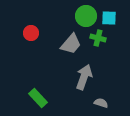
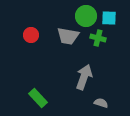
red circle: moved 2 px down
gray trapezoid: moved 3 px left, 8 px up; rotated 60 degrees clockwise
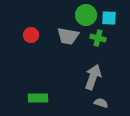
green circle: moved 1 px up
gray arrow: moved 9 px right
green rectangle: rotated 48 degrees counterclockwise
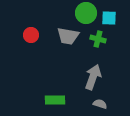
green circle: moved 2 px up
green cross: moved 1 px down
green rectangle: moved 17 px right, 2 px down
gray semicircle: moved 1 px left, 1 px down
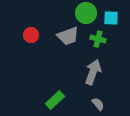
cyan square: moved 2 px right
gray trapezoid: rotated 30 degrees counterclockwise
gray arrow: moved 5 px up
green rectangle: rotated 42 degrees counterclockwise
gray semicircle: moved 2 px left; rotated 32 degrees clockwise
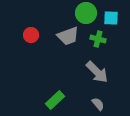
gray arrow: moved 4 px right; rotated 115 degrees clockwise
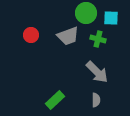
gray semicircle: moved 2 px left, 4 px up; rotated 40 degrees clockwise
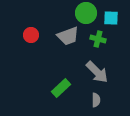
green rectangle: moved 6 px right, 12 px up
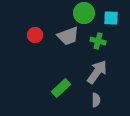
green circle: moved 2 px left
red circle: moved 4 px right
green cross: moved 2 px down
gray arrow: rotated 100 degrees counterclockwise
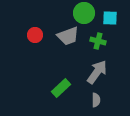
cyan square: moved 1 px left
